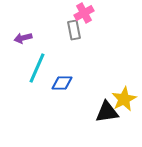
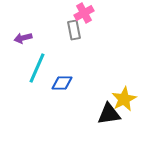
black triangle: moved 2 px right, 2 px down
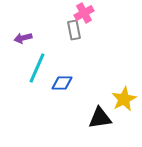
black triangle: moved 9 px left, 4 px down
